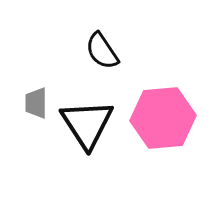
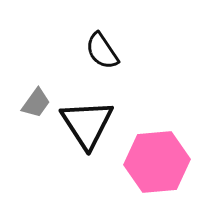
gray trapezoid: rotated 144 degrees counterclockwise
pink hexagon: moved 6 px left, 44 px down
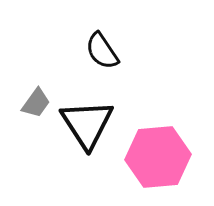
pink hexagon: moved 1 px right, 5 px up
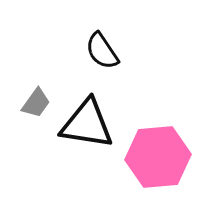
black triangle: rotated 48 degrees counterclockwise
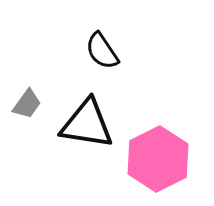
gray trapezoid: moved 9 px left, 1 px down
pink hexagon: moved 2 px down; rotated 22 degrees counterclockwise
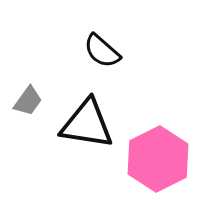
black semicircle: rotated 15 degrees counterclockwise
gray trapezoid: moved 1 px right, 3 px up
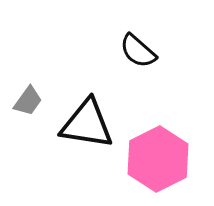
black semicircle: moved 36 px right
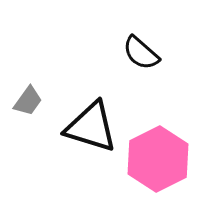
black semicircle: moved 3 px right, 2 px down
black triangle: moved 4 px right, 3 px down; rotated 8 degrees clockwise
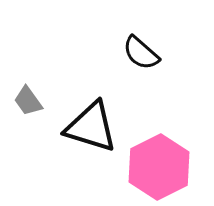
gray trapezoid: rotated 108 degrees clockwise
pink hexagon: moved 1 px right, 8 px down
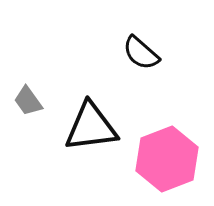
black triangle: rotated 24 degrees counterclockwise
pink hexagon: moved 8 px right, 8 px up; rotated 6 degrees clockwise
